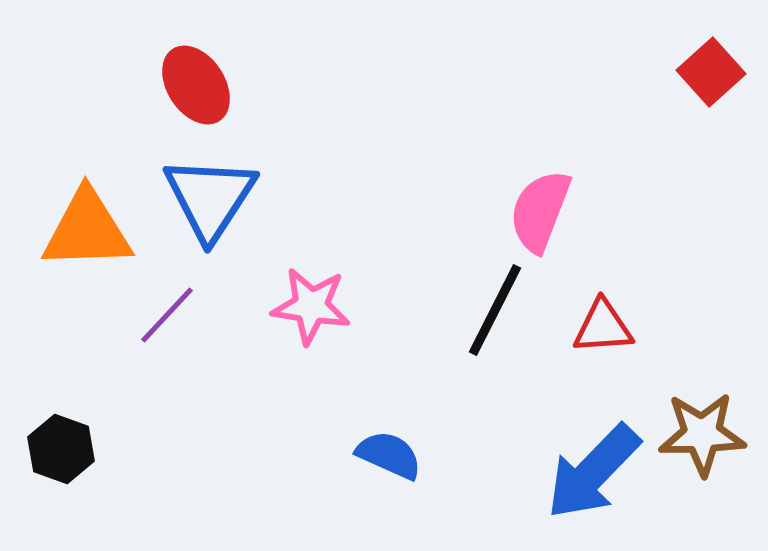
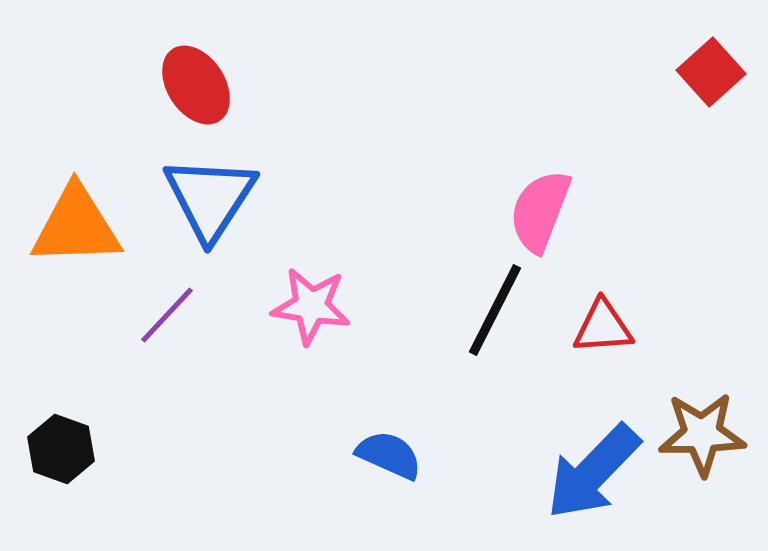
orange triangle: moved 11 px left, 4 px up
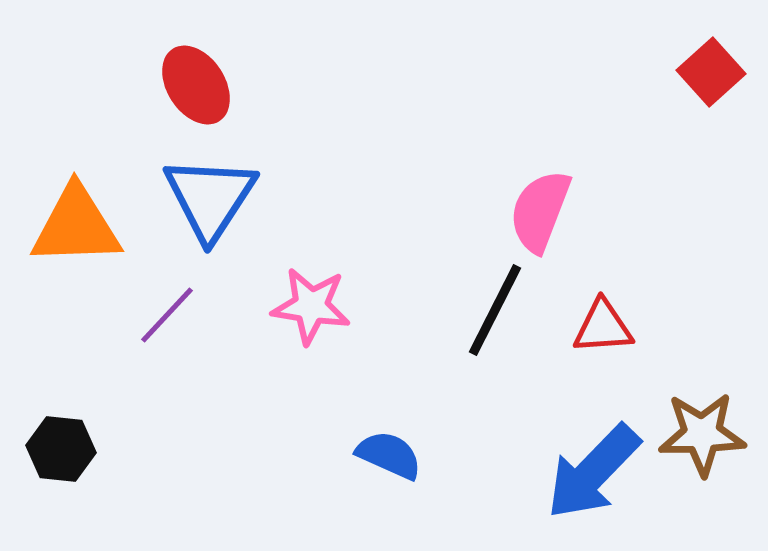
black hexagon: rotated 14 degrees counterclockwise
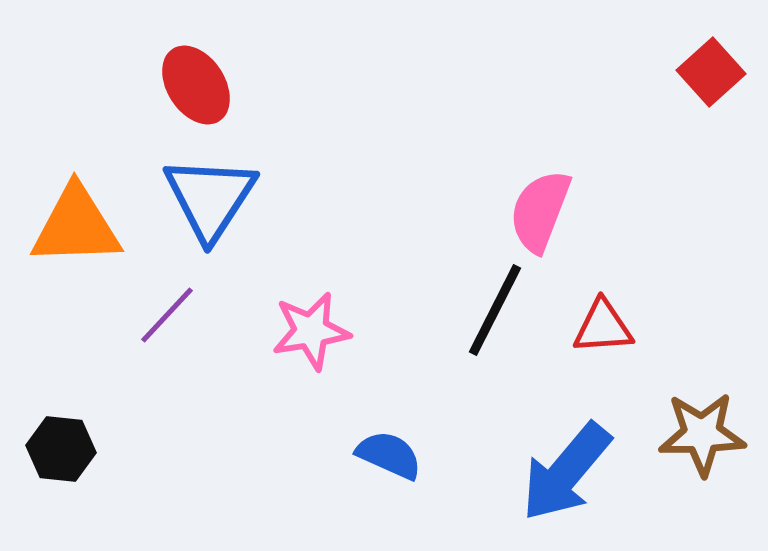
pink star: moved 25 px down; rotated 18 degrees counterclockwise
blue arrow: moved 27 px left; rotated 4 degrees counterclockwise
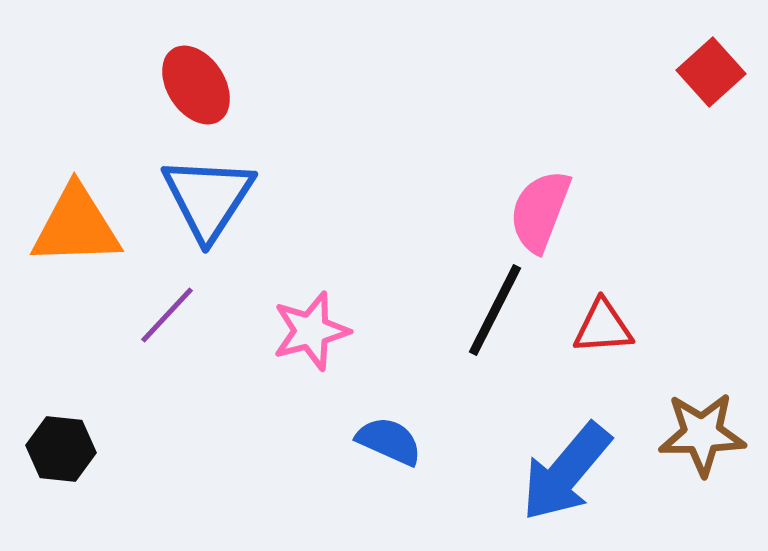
blue triangle: moved 2 px left
pink star: rotated 6 degrees counterclockwise
blue semicircle: moved 14 px up
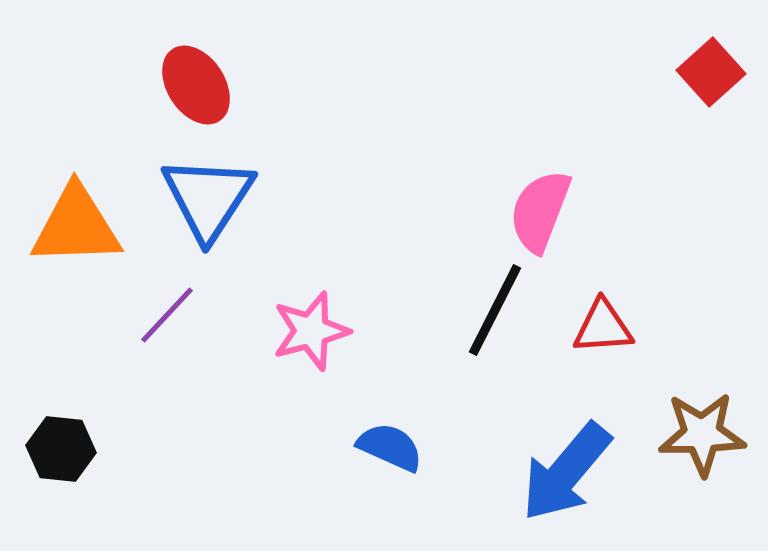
blue semicircle: moved 1 px right, 6 px down
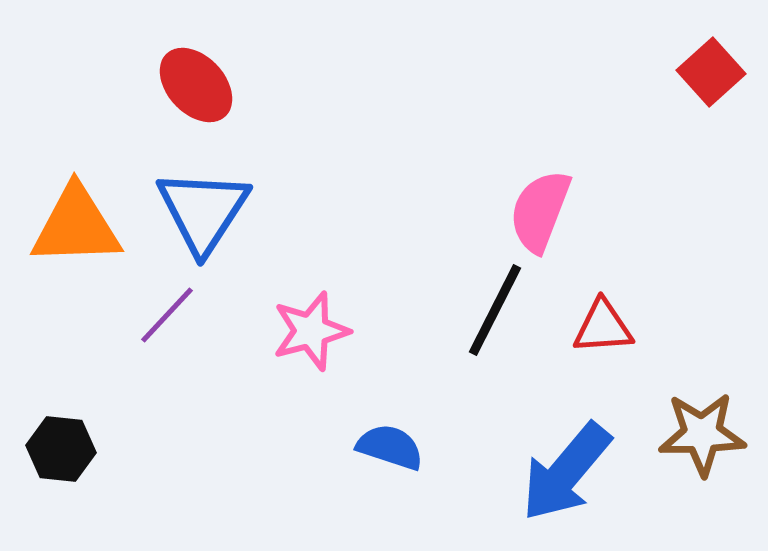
red ellipse: rotated 10 degrees counterclockwise
blue triangle: moved 5 px left, 13 px down
blue semicircle: rotated 6 degrees counterclockwise
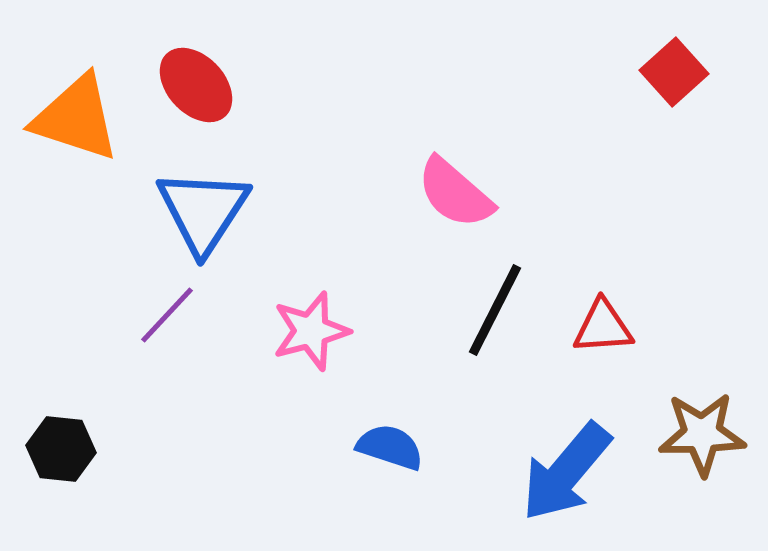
red square: moved 37 px left
pink semicircle: moved 85 px left, 18 px up; rotated 70 degrees counterclockwise
orange triangle: moved 108 px up; rotated 20 degrees clockwise
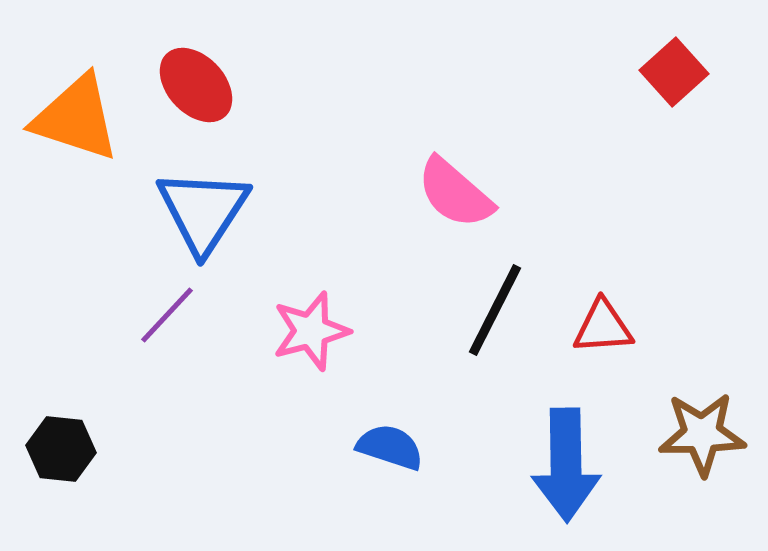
blue arrow: moved 7 px up; rotated 41 degrees counterclockwise
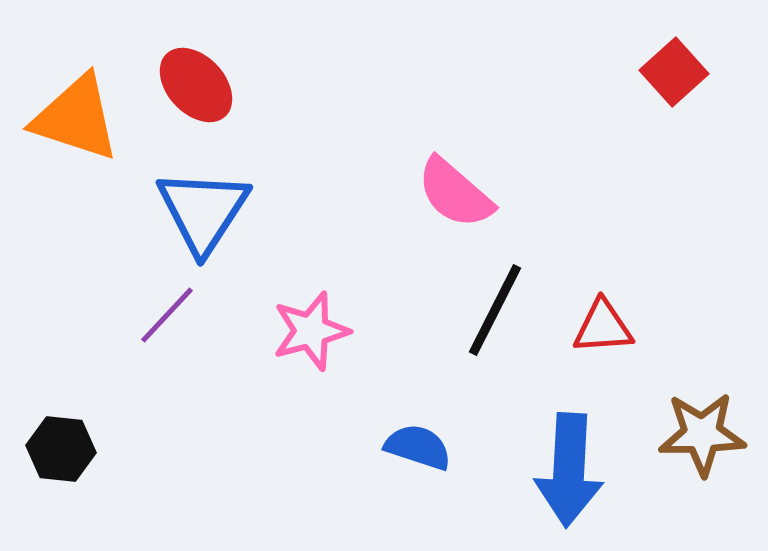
blue semicircle: moved 28 px right
blue arrow: moved 3 px right, 5 px down; rotated 4 degrees clockwise
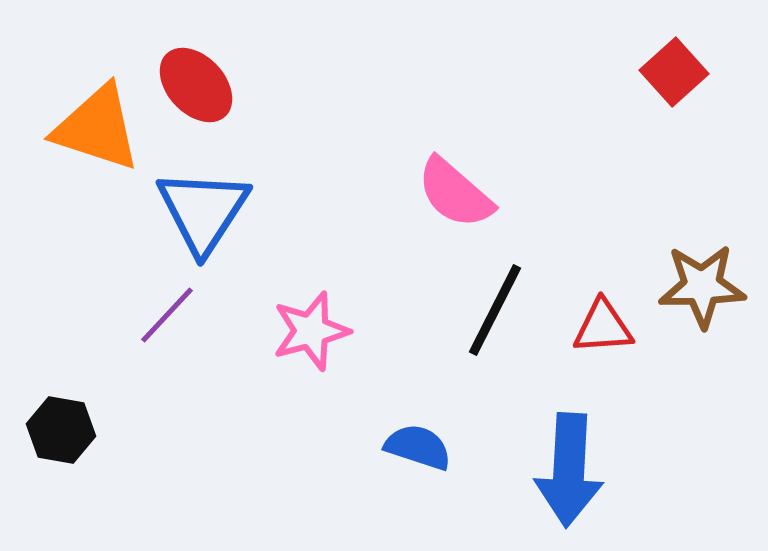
orange triangle: moved 21 px right, 10 px down
brown star: moved 148 px up
black hexagon: moved 19 px up; rotated 4 degrees clockwise
